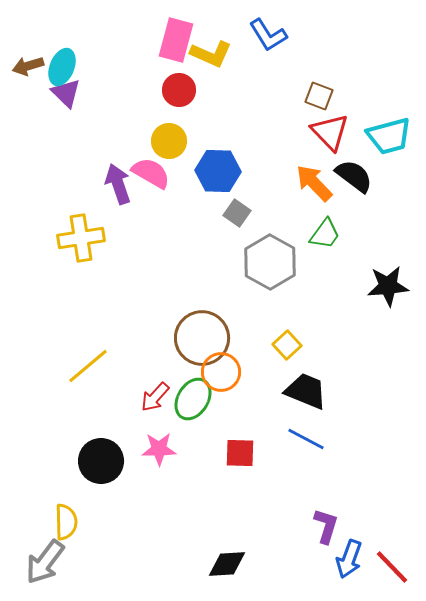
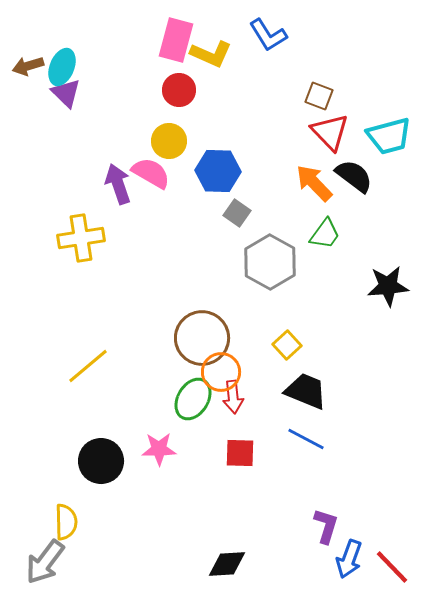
red arrow: moved 78 px right; rotated 48 degrees counterclockwise
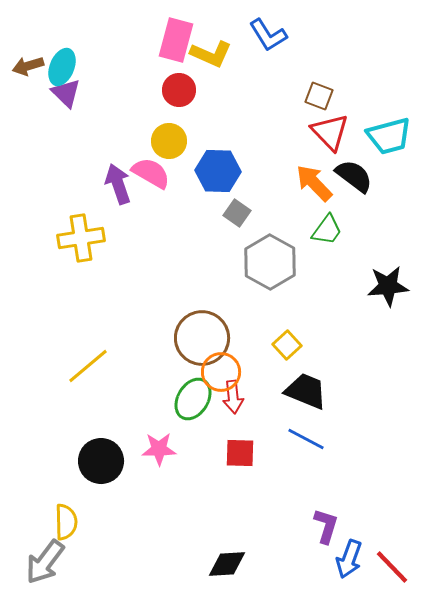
green trapezoid: moved 2 px right, 4 px up
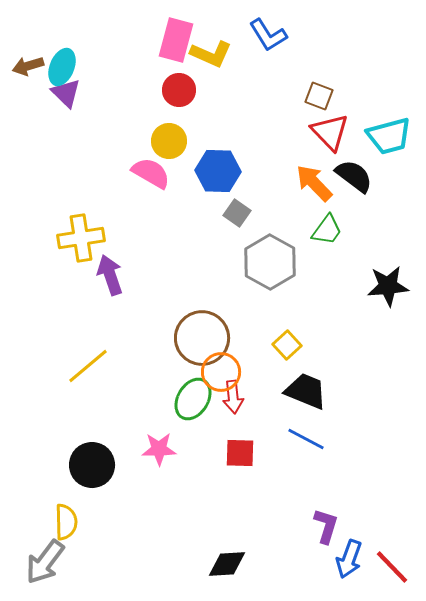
purple arrow: moved 8 px left, 91 px down
black circle: moved 9 px left, 4 px down
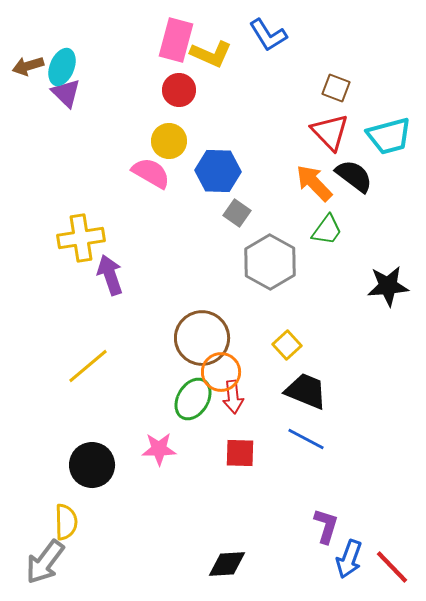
brown square: moved 17 px right, 8 px up
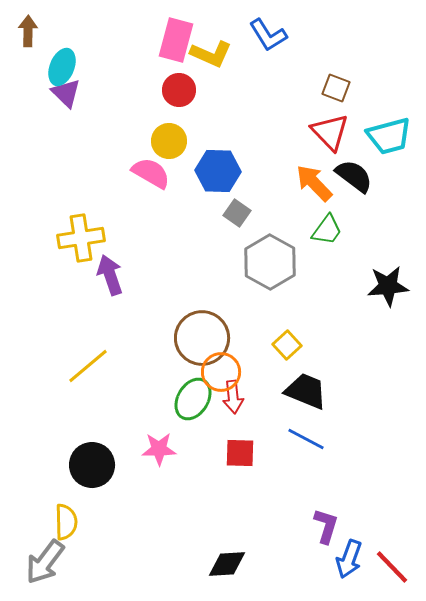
brown arrow: moved 35 px up; rotated 108 degrees clockwise
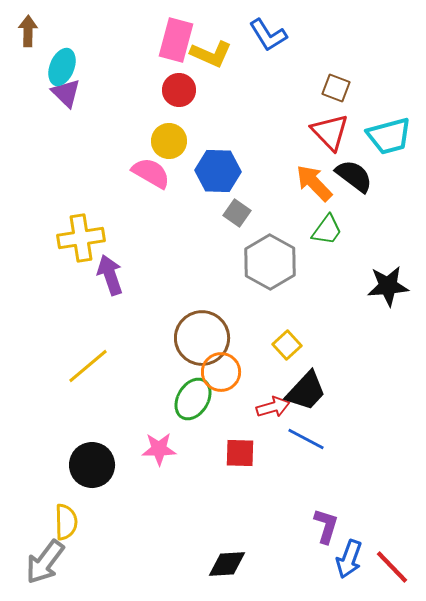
black trapezoid: rotated 111 degrees clockwise
red arrow: moved 40 px right, 10 px down; rotated 100 degrees counterclockwise
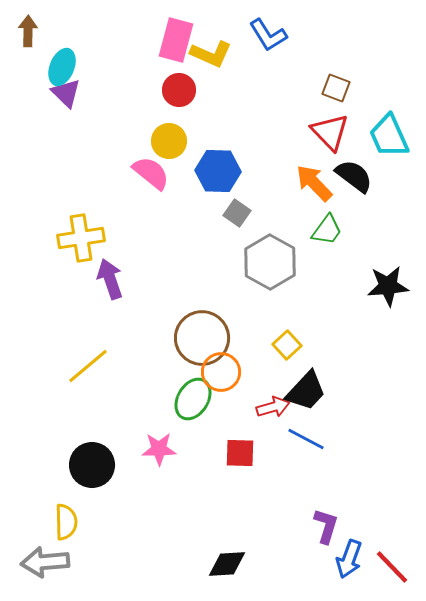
cyan trapezoid: rotated 81 degrees clockwise
pink semicircle: rotated 9 degrees clockwise
purple arrow: moved 4 px down
gray arrow: rotated 48 degrees clockwise
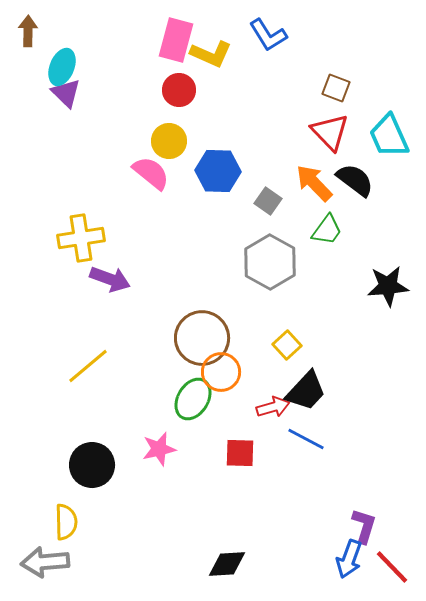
black semicircle: moved 1 px right, 4 px down
gray square: moved 31 px right, 12 px up
purple arrow: rotated 129 degrees clockwise
pink star: rotated 12 degrees counterclockwise
purple L-shape: moved 38 px right
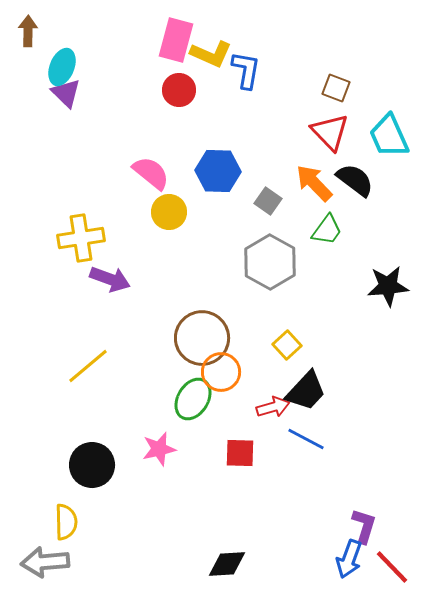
blue L-shape: moved 22 px left, 35 px down; rotated 138 degrees counterclockwise
yellow circle: moved 71 px down
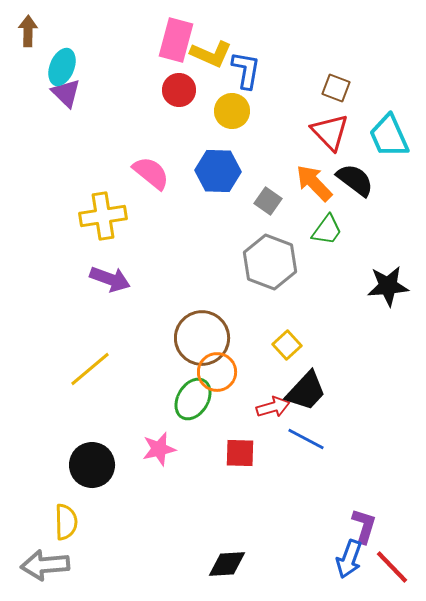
yellow circle: moved 63 px right, 101 px up
yellow cross: moved 22 px right, 22 px up
gray hexagon: rotated 8 degrees counterclockwise
yellow line: moved 2 px right, 3 px down
orange circle: moved 4 px left
gray arrow: moved 3 px down
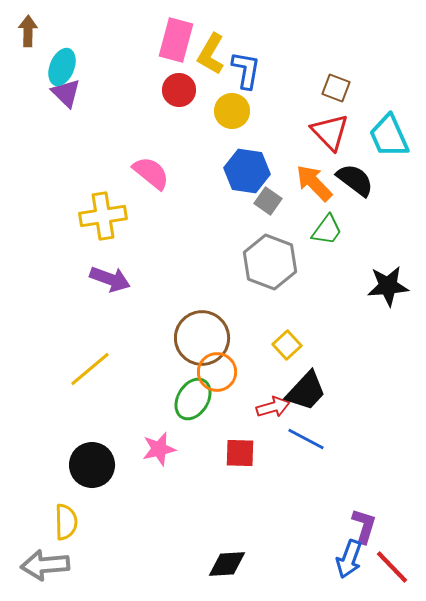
yellow L-shape: rotated 96 degrees clockwise
blue hexagon: moved 29 px right; rotated 6 degrees clockwise
